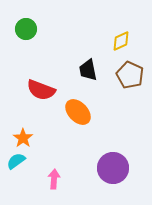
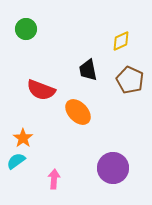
brown pentagon: moved 5 px down
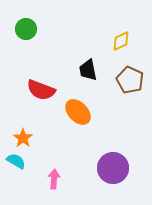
cyan semicircle: rotated 66 degrees clockwise
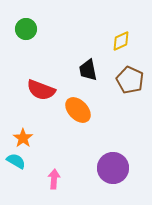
orange ellipse: moved 2 px up
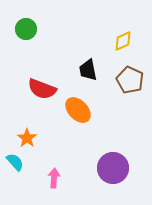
yellow diamond: moved 2 px right
red semicircle: moved 1 px right, 1 px up
orange star: moved 4 px right
cyan semicircle: moved 1 px left, 1 px down; rotated 18 degrees clockwise
pink arrow: moved 1 px up
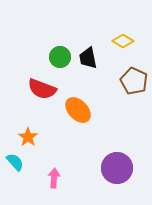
green circle: moved 34 px right, 28 px down
yellow diamond: rotated 55 degrees clockwise
black trapezoid: moved 12 px up
brown pentagon: moved 4 px right, 1 px down
orange star: moved 1 px right, 1 px up
purple circle: moved 4 px right
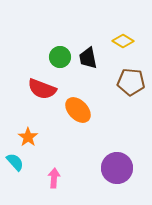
brown pentagon: moved 3 px left, 1 px down; rotated 20 degrees counterclockwise
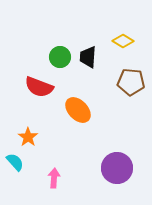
black trapezoid: moved 1 px up; rotated 15 degrees clockwise
red semicircle: moved 3 px left, 2 px up
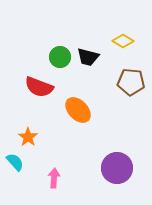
black trapezoid: rotated 80 degrees counterclockwise
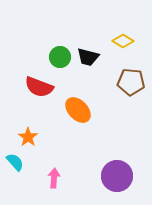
purple circle: moved 8 px down
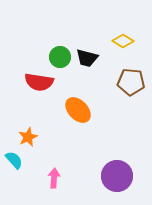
black trapezoid: moved 1 px left, 1 px down
red semicircle: moved 5 px up; rotated 12 degrees counterclockwise
orange star: rotated 12 degrees clockwise
cyan semicircle: moved 1 px left, 2 px up
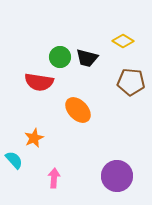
orange star: moved 6 px right, 1 px down
